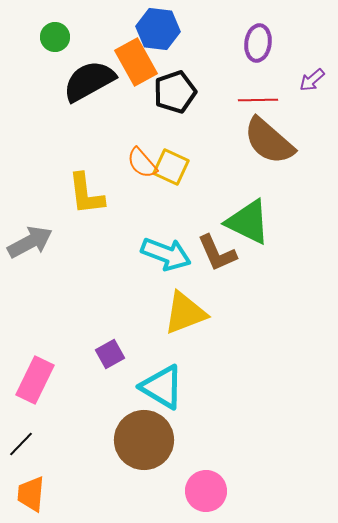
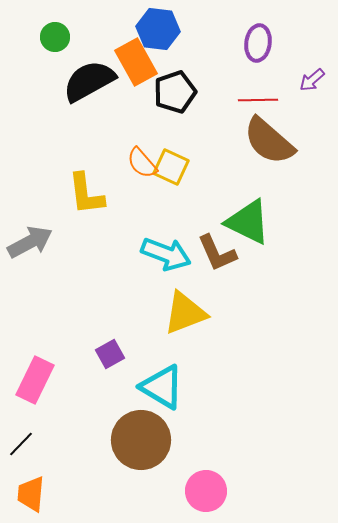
brown circle: moved 3 px left
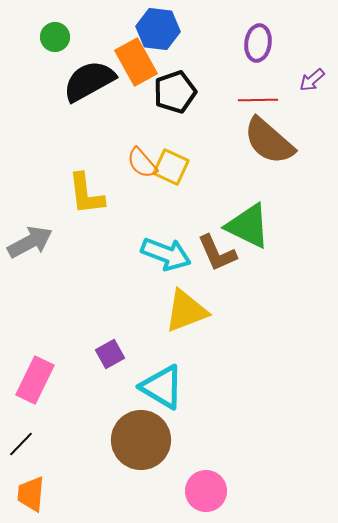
green triangle: moved 4 px down
yellow triangle: moved 1 px right, 2 px up
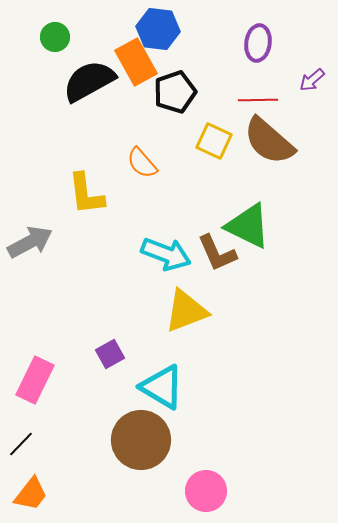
yellow square: moved 43 px right, 26 px up
orange trapezoid: rotated 147 degrees counterclockwise
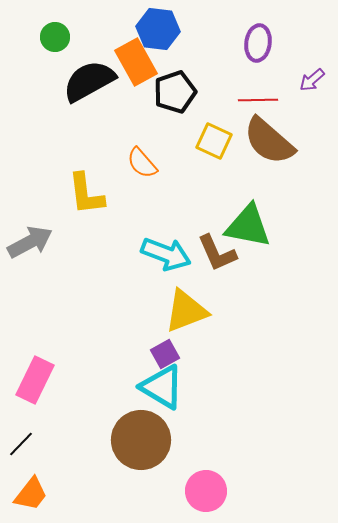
green triangle: rotated 15 degrees counterclockwise
purple square: moved 55 px right
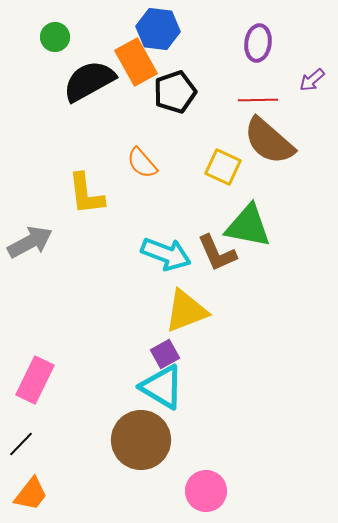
yellow square: moved 9 px right, 26 px down
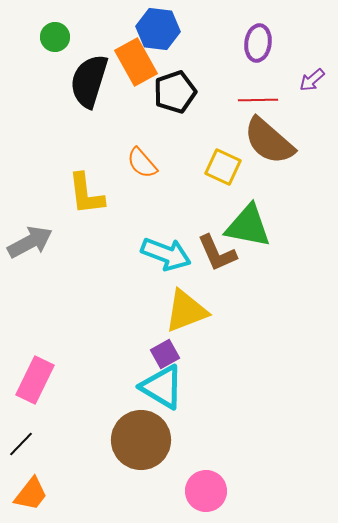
black semicircle: rotated 44 degrees counterclockwise
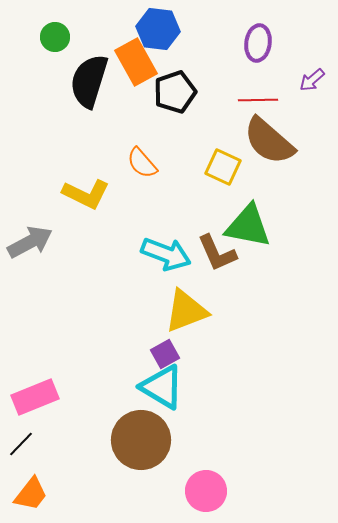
yellow L-shape: rotated 57 degrees counterclockwise
pink rectangle: moved 17 px down; rotated 42 degrees clockwise
